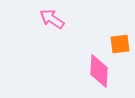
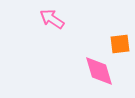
pink diamond: rotated 20 degrees counterclockwise
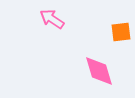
orange square: moved 1 px right, 12 px up
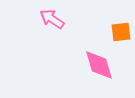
pink diamond: moved 6 px up
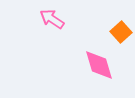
orange square: rotated 35 degrees counterclockwise
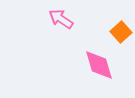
pink arrow: moved 9 px right
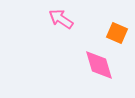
orange square: moved 4 px left, 1 px down; rotated 25 degrees counterclockwise
